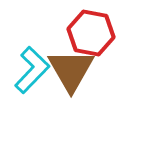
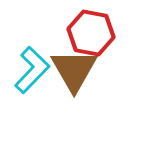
brown triangle: moved 3 px right
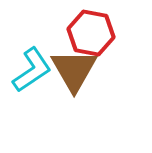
cyan L-shape: rotated 12 degrees clockwise
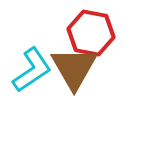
brown triangle: moved 2 px up
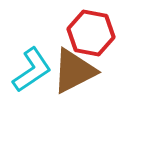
brown triangle: moved 3 px down; rotated 33 degrees clockwise
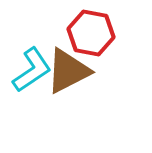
brown triangle: moved 6 px left
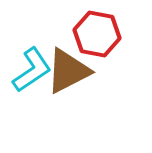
red hexagon: moved 6 px right, 1 px down
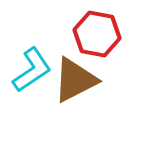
brown triangle: moved 7 px right, 9 px down
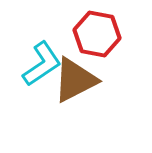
cyan L-shape: moved 10 px right, 6 px up
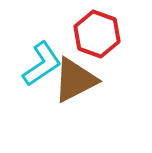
red hexagon: rotated 9 degrees clockwise
